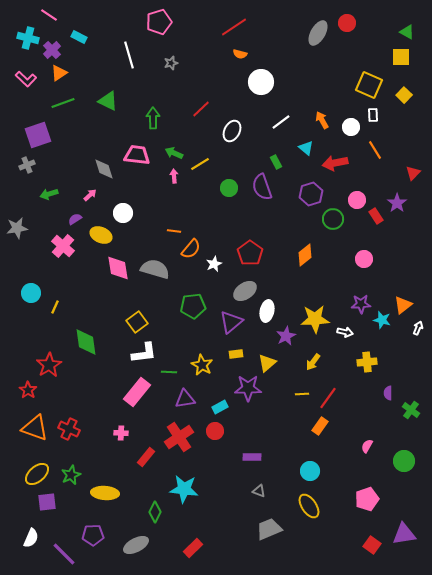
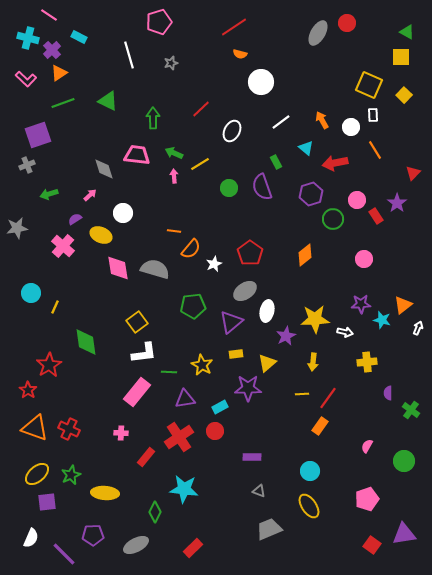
yellow arrow at (313, 362): rotated 30 degrees counterclockwise
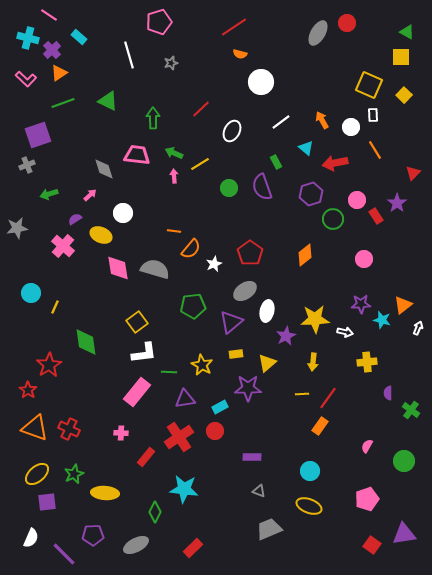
cyan rectangle at (79, 37): rotated 14 degrees clockwise
green star at (71, 475): moved 3 px right, 1 px up
yellow ellipse at (309, 506): rotated 35 degrees counterclockwise
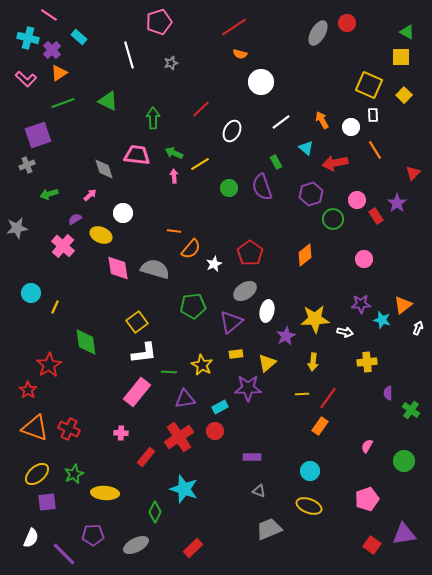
cyan star at (184, 489): rotated 12 degrees clockwise
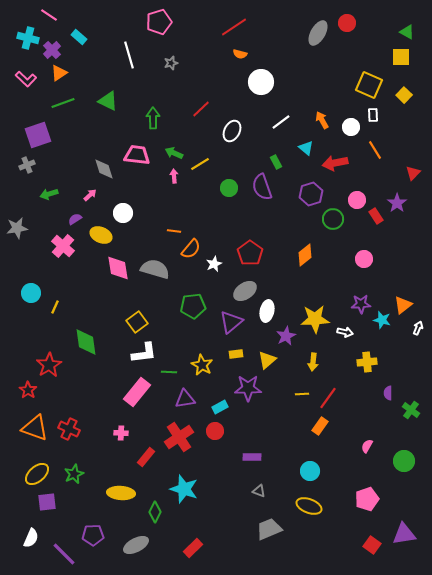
yellow triangle at (267, 363): moved 3 px up
yellow ellipse at (105, 493): moved 16 px right
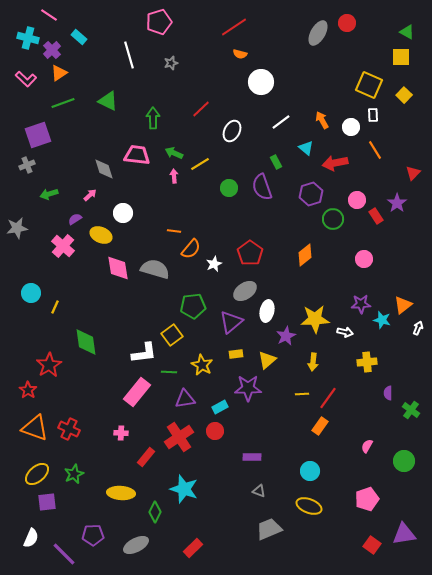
yellow square at (137, 322): moved 35 px right, 13 px down
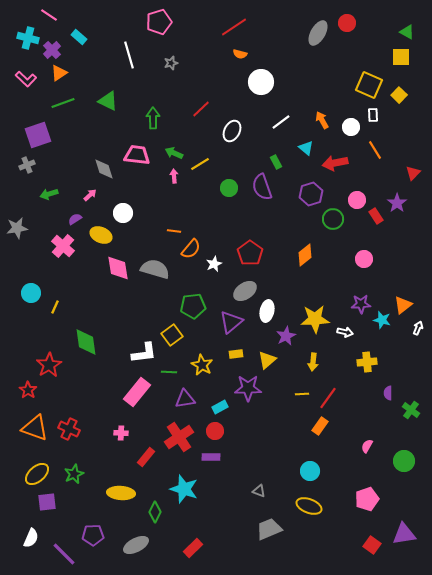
yellow square at (404, 95): moved 5 px left
purple rectangle at (252, 457): moved 41 px left
